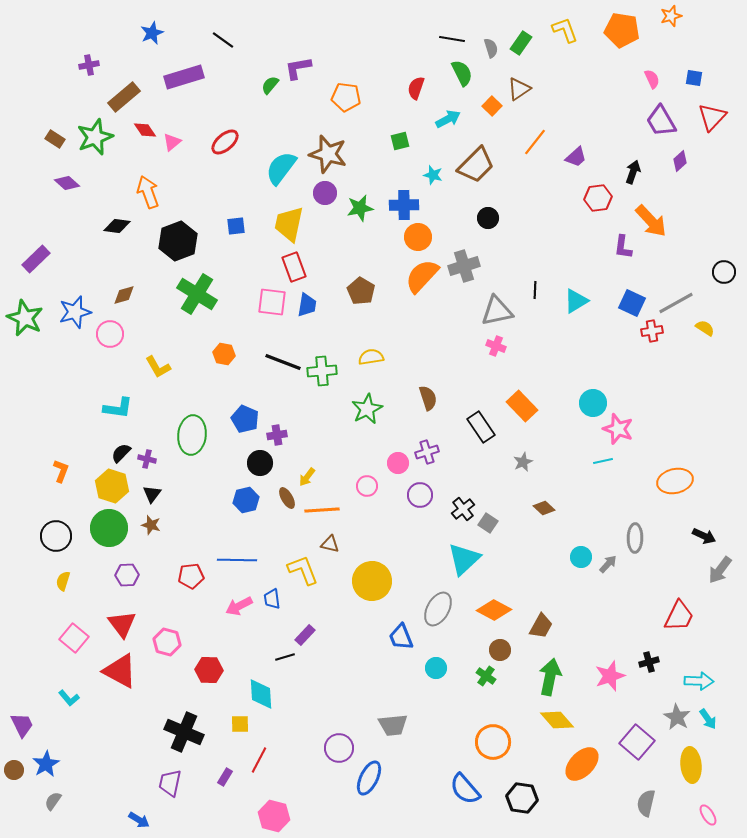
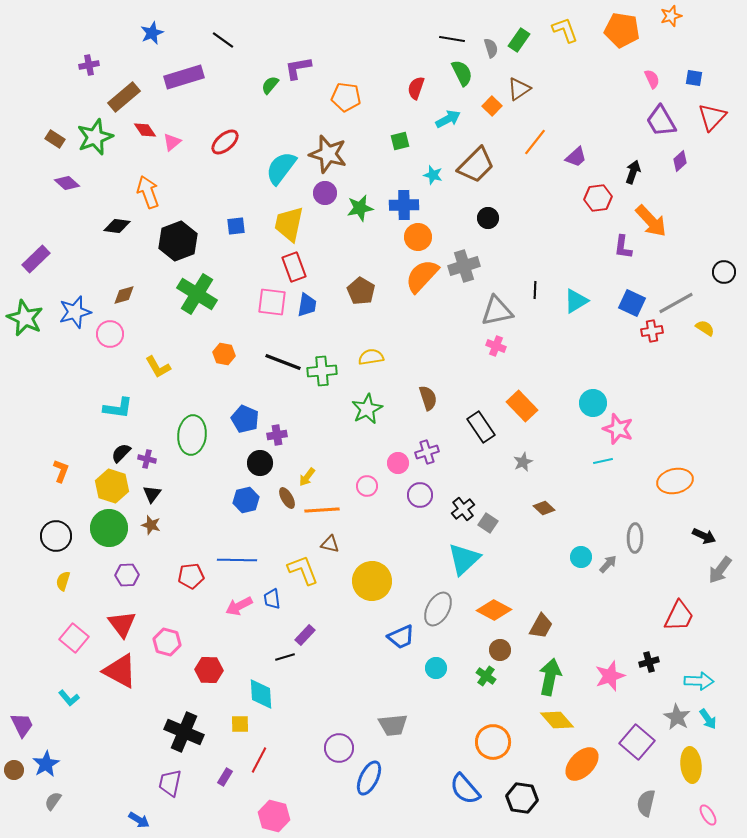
green rectangle at (521, 43): moved 2 px left, 3 px up
blue trapezoid at (401, 637): rotated 92 degrees counterclockwise
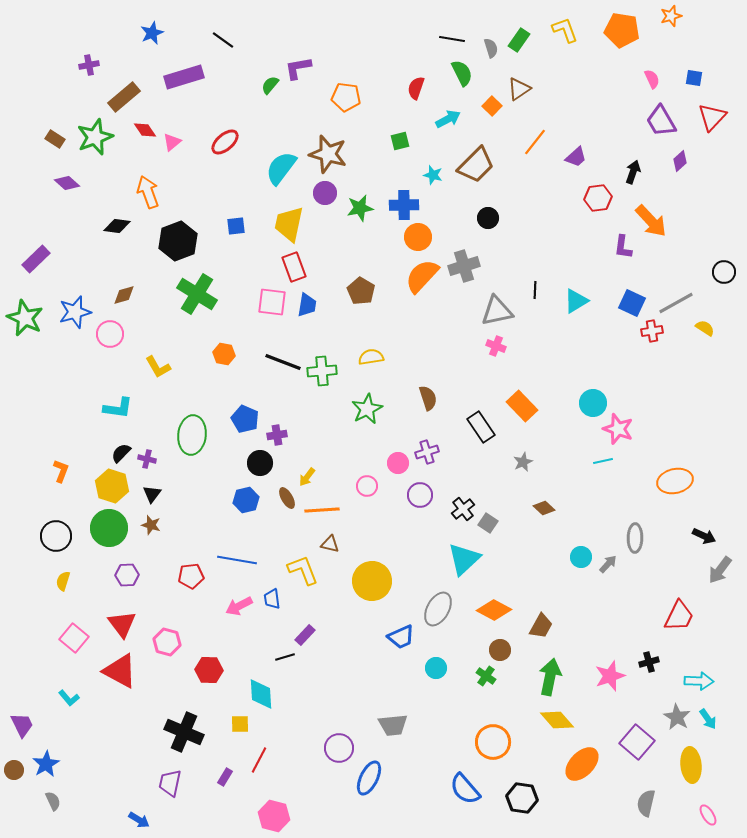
blue line at (237, 560): rotated 9 degrees clockwise
gray semicircle at (53, 801): rotated 120 degrees clockwise
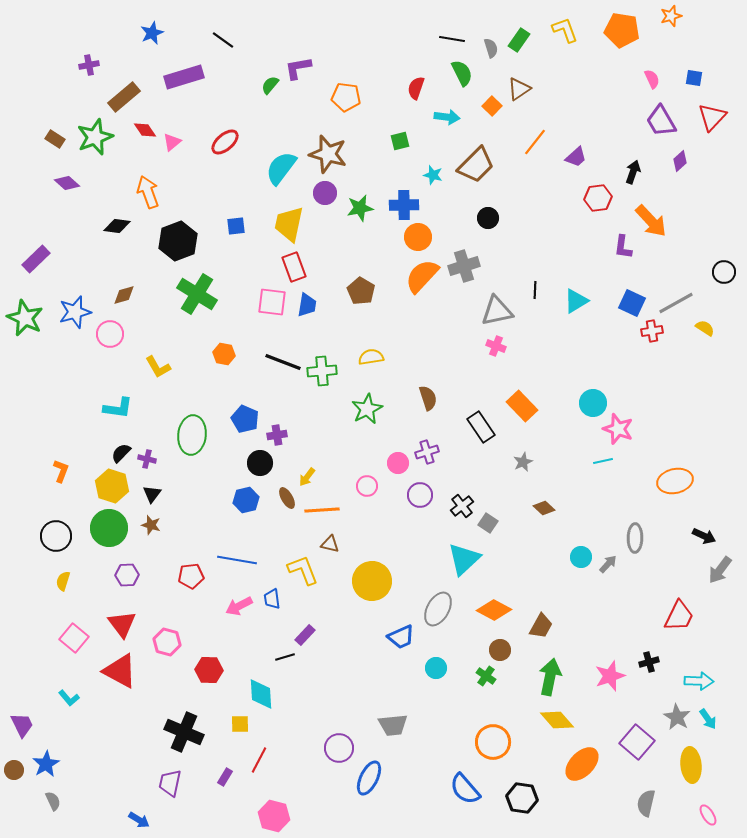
cyan arrow at (448, 119): moved 1 px left, 2 px up; rotated 35 degrees clockwise
black cross at (463, 509): moved 1 px left, 3 px up
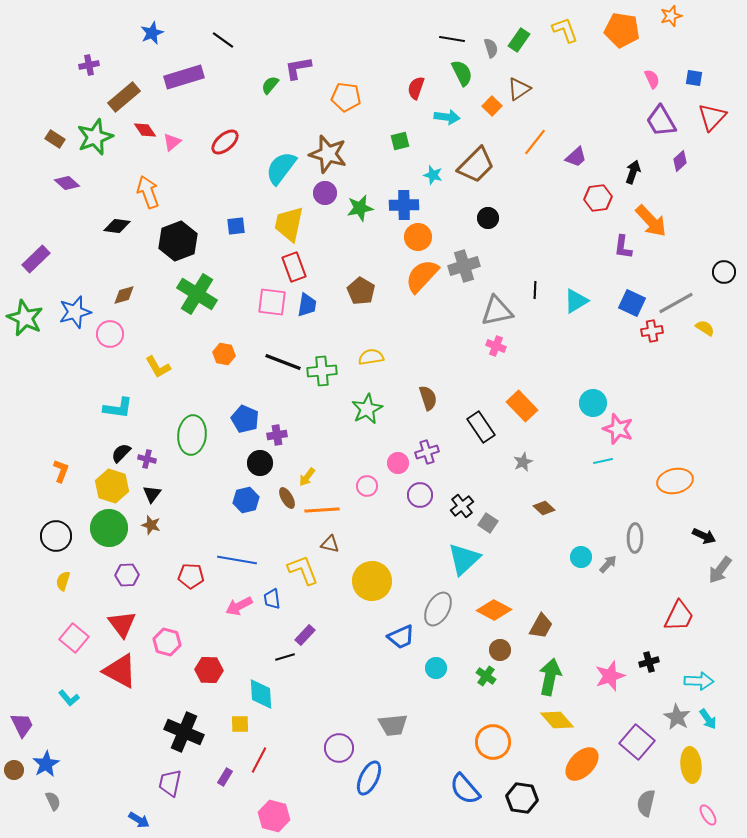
red pentagon at (191, 576): rotated 10 degrees clockwise
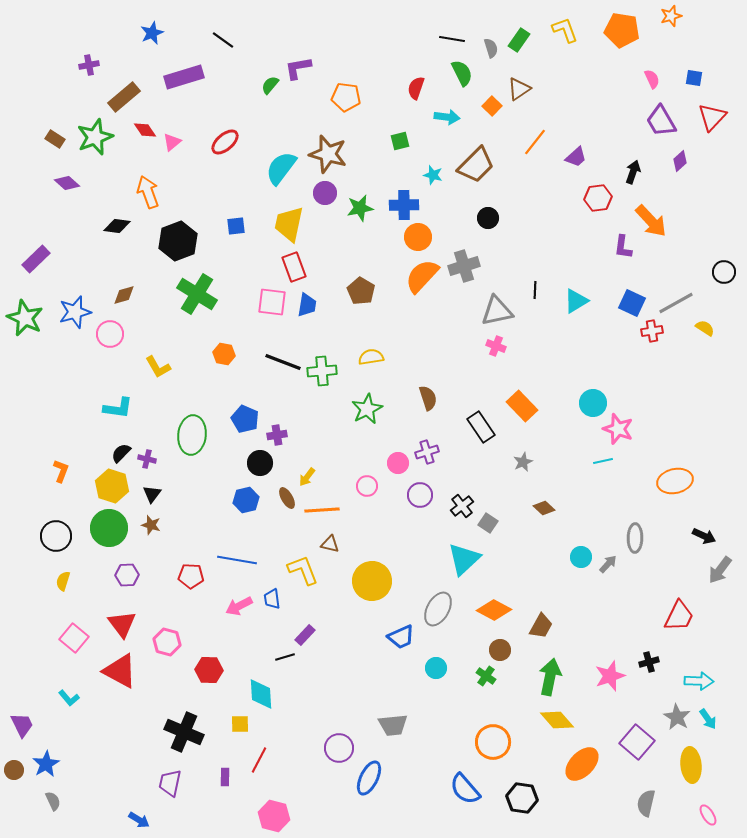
purple rectangle at (225, 777): rotated 30 degrees counterclockwise
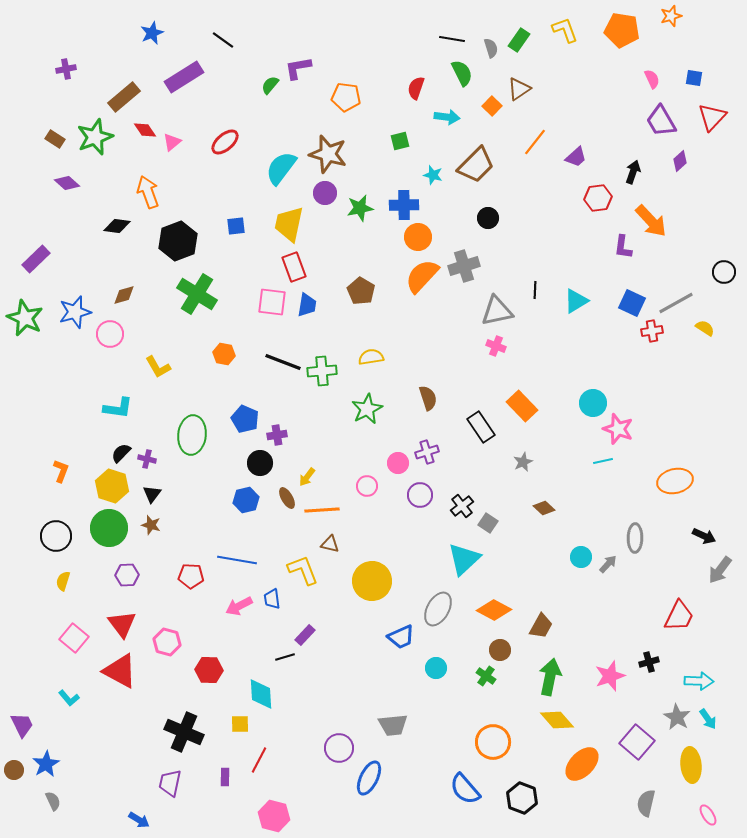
purple cross at (89, 65): moved 23 px left, 4 px down
purple rectangle at (184, 77): rotated 15 degrees counterclockwise
black hexagon at (522, 798): rotated 12 degrees clockwise
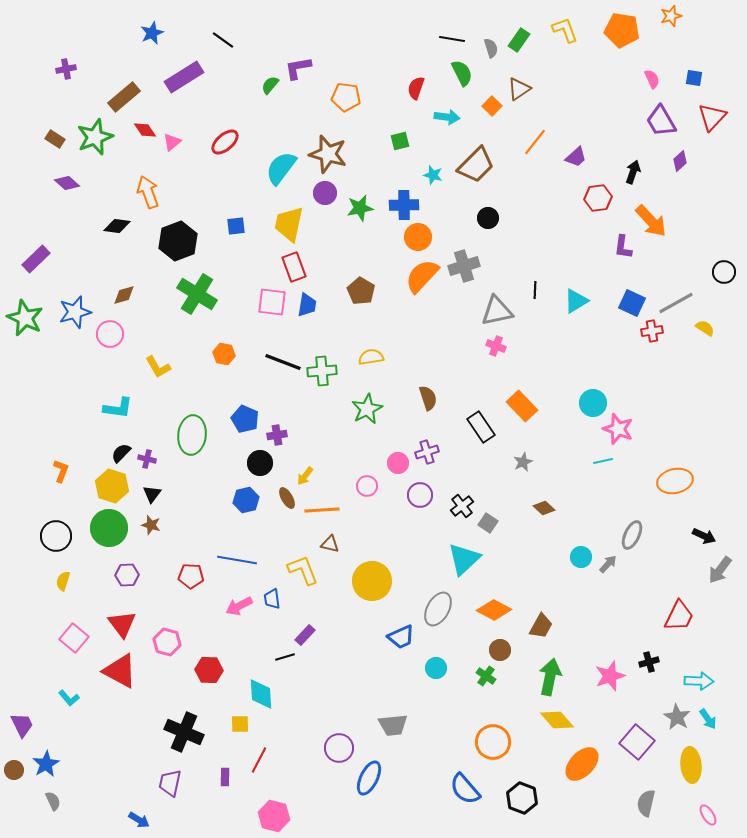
yellow arrow at (307, 477): moved 2 px left, 1 px up
gray ellipse at (635, 538): moved 3 px left, 3 px up; rotated 24 degrees clockwise
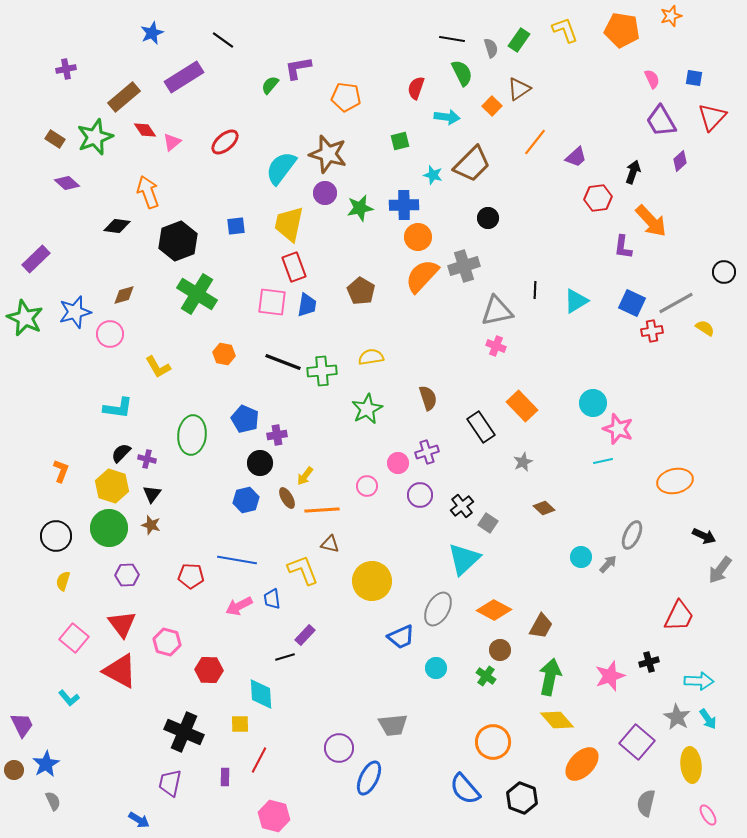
brown trapezoid at (476, 165): moved 4 px left, 1 px up
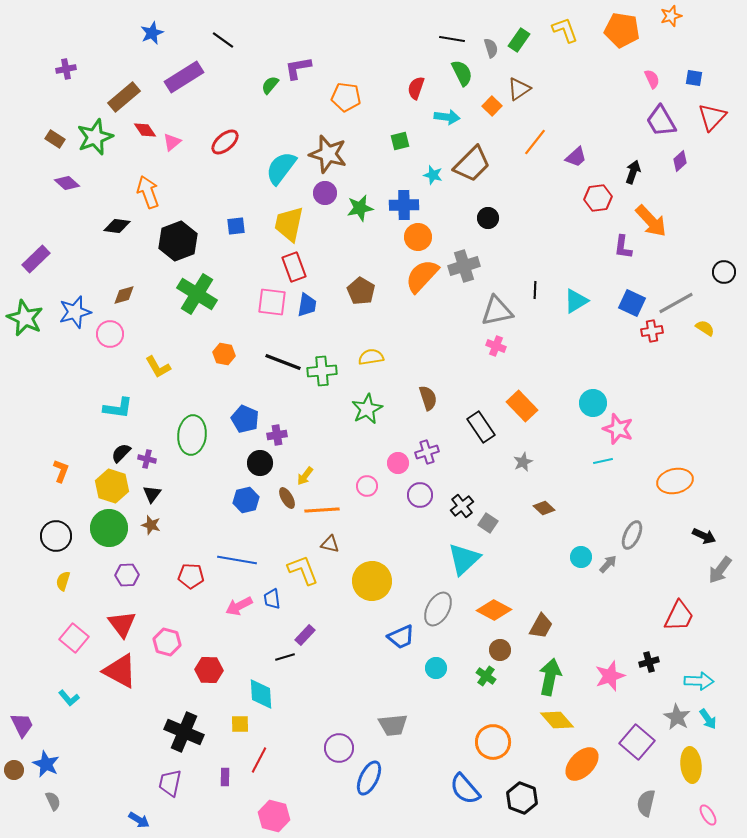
blue star at (46, 764): rotated 16 degrees counterclockwise
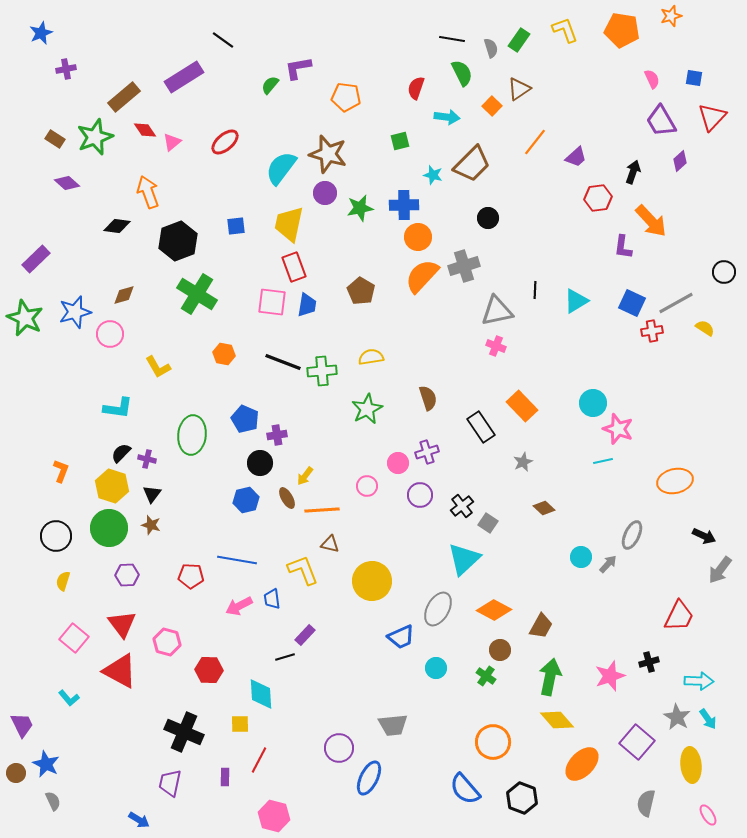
blue star at (152, 33): moved 111 px left
brown circle at (14, 770): moved 2 px right, 3 px down
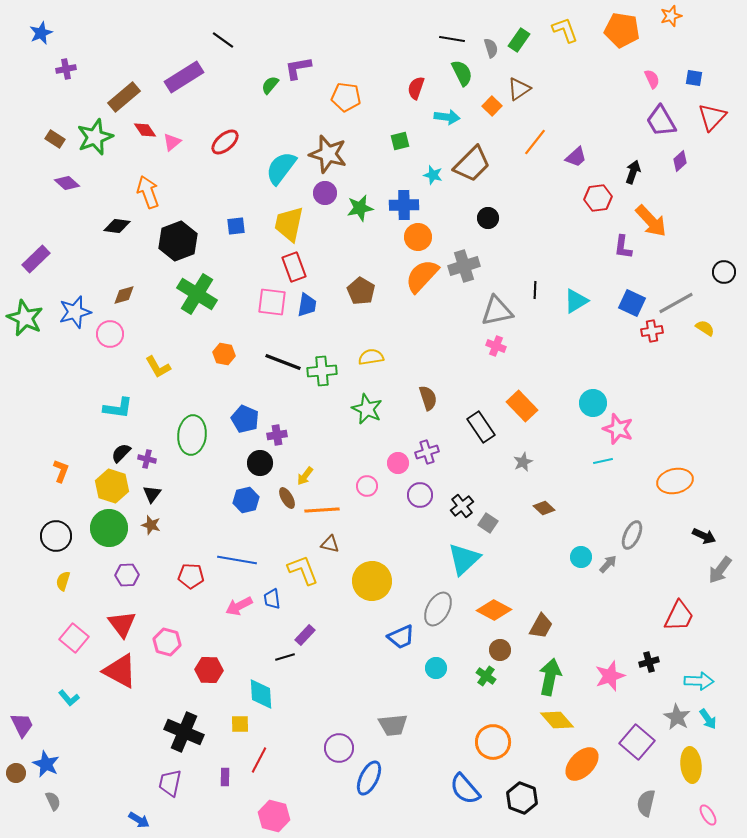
green star at (367, 409): rotated 20 degrees counterclockwise
